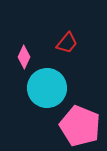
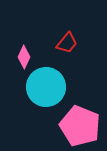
cyan circle: moved 1 px left, 1 px up
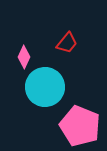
cyan circle: moved 1 px left
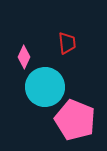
red trapezoid: rotated 45 degrees counterclockwise
pink pentagon: moved 5 px left, 6 px up
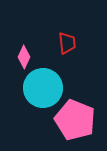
cyan circle: moved 2 px left, 1 px down
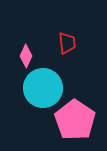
pink diamond: moved 2 px right, 1 px up
pink pentagon: rotated 12 degrees clockwise
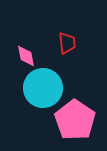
pink diamond: rotated 35 degrees counterclockwise
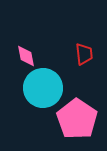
red trapezoid: moved 17 px right, 11 px down
pink pentagon: moved 2 px right, 1 px up
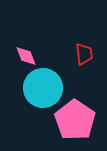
pink diamond: rotated 10 degrees counterclockwise
pink pentagon: moved 2 px left, 1 px down
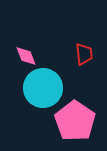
pink pentagon: moved 1 px down
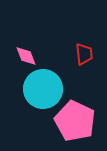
cyan circle: moved 1 px down
pink pentagon: rotated 9 degrees counterclockwise
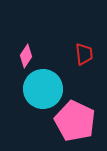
pink diamond: rotated 55 degrees clockwise
